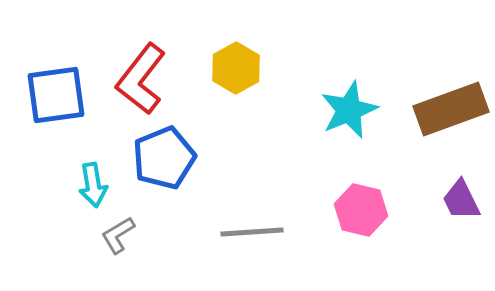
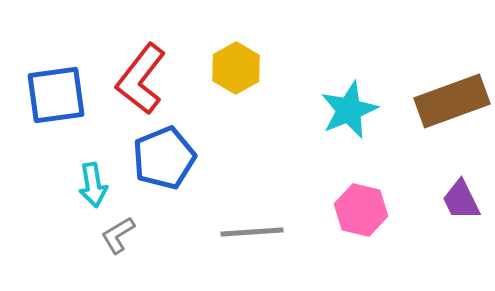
brown rectangle: moved 1 px right, 8 px up
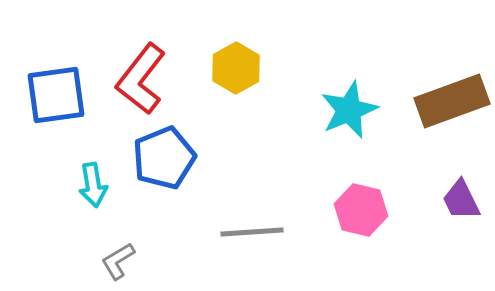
gray L-shape: moved 26 px down
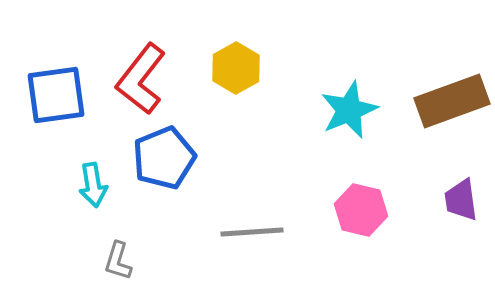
purple trapezoid: rotated 18 degrees clockwise
gray L-shape: rotated 42 degrees counterclockwise
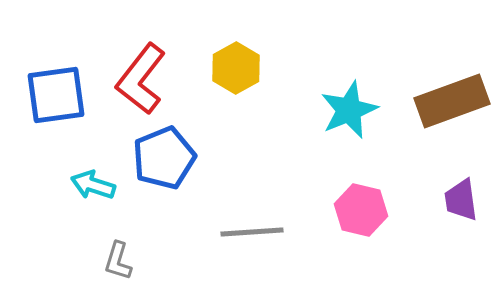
cyan arrow: rotated 117 degrees clockwise
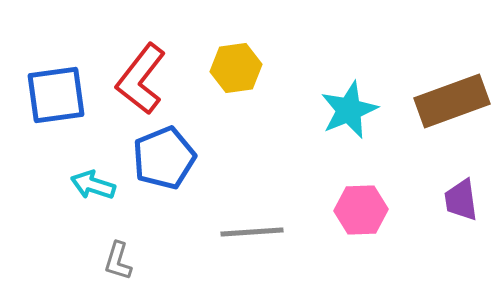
yellow hexagon: rotated 21 degrees clockwise
pink hexagon: rotated 15 degrees counterclockwise
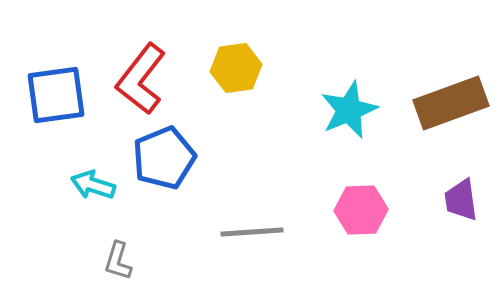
brown rectangle: moved 1 px left, 2 px down
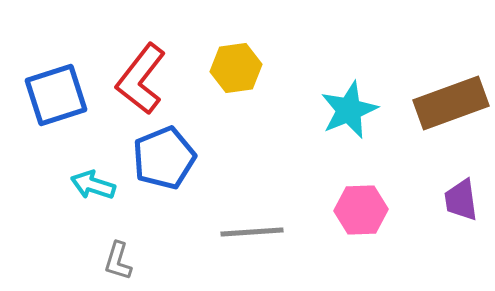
blue square: rotated 10 degrees counterclockwise
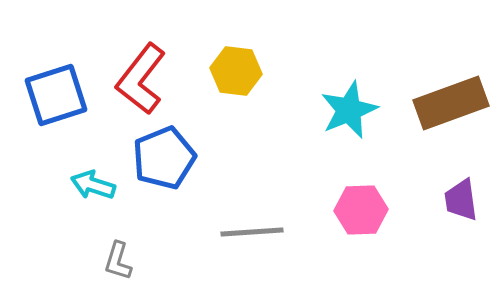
yellow hexagon: moved 3 px down; rotated 15 degrees clockwise
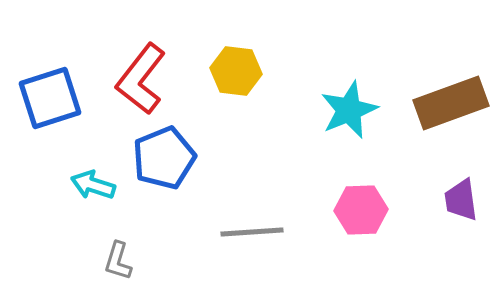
blue square: moved 6 px left, 3 px down
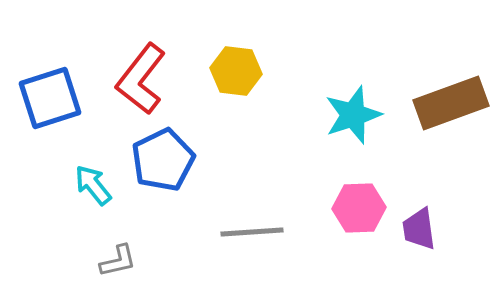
cyan star: moved 4 px right, 5 px down; rotated 4 degrees clockwise
blue pentagon: moved 1 px left, 2 px down; rotated 4 degrees counterclockwise
cyan arrow: rotated 33 degrees clockwise
purple trapezoid: moved 42 px left, 29 px down
pink hexagon: moved 2 px left, 2 px up
gray L-shape: rotated 120 degrees counterclockwise
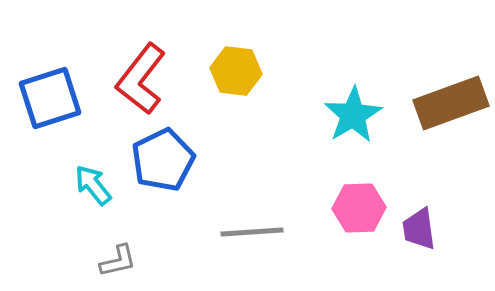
cyan star: rotated 12 degrees counterclockwise
